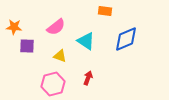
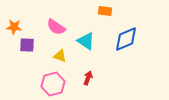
pink semicircle: rotated 72 degrees clockwise
purple square: moved 1 px up
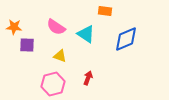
cyan triangle: moved 7 px up
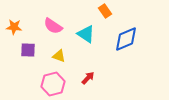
orange rectangle: rotated 48 degrees clockwise
pink semicircle: moved 3 px left, 1 px up
purple square: moved 1 px right, 5 px down
yellow triangle: moved 1 px left
red arrow: rotated 24 degrees clockwise
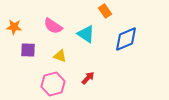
yellow triangle: moved 1 px right
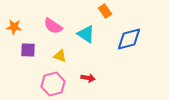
blue diamond: moved 3 px right; rotated 8 degrees clockwise
red arrow: rotated 56 degrees clockwise
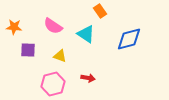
orange rectangle: moved 5 px left
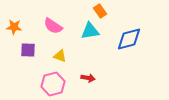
cyan triangle: moved 4 px right, 3 px up; rotated 42 degrees counterclockwise
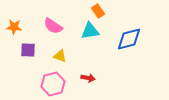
orange rectangle: moved 2 px left
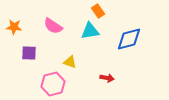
purple square: moved 1 px right, 3 px down
yellow triangle: moved 10 px right, 6 px down
red arrow: moved 19 px right
